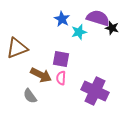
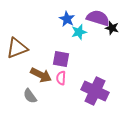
blue star: moved 5 px right
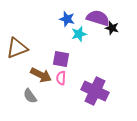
blue star: rotated 14 degrees counterclockwise
cyan star: moved 2 px down
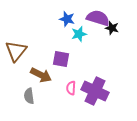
brown triangle: moved 1 px left, 3 px down; rotated 30 degrees counterclockwise
pink semicircle: moved 10 px right, 10 px down
gray semicircle: moved 1 px left; rotated 28 degrees clockwise
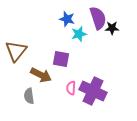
purple semicircle: rotated 55 degrees clockwise
black star: rotated 16 degrees counterclockwise
purple cross: moved 2 px left
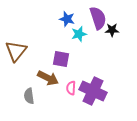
black star: moved 2 px down
brown arrow: moved 7 px right, 3 px down
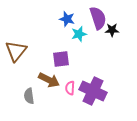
purple square: rotated 18 degrees counterclockwise
brown arrow: moved 1 px right, 2 px down
pink semicircle: moved 1 px left
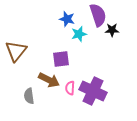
purple semicircle: moved 3 px up
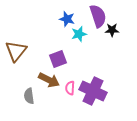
purple semicircle: moved 1 px down
purple square: moved 3 px left; rotated 12 degrees counterclockwise
